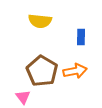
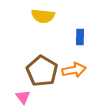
yellow semicircle: moved 3 px right, 5 px up
blue rectangle: moved 1 px left
orange arrow: moved 1 px left, 1 px up
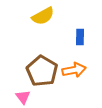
yellow semicircle: rotated 35 degrees counterclockwise
